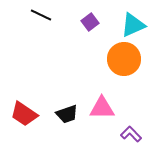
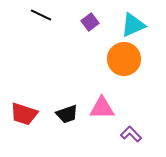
red trapezoid: rotated 16 degrees counterclockwise
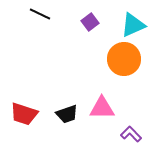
black line: moved 1 px left, 1 px up
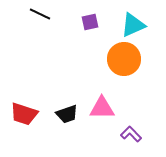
purple square: rotated 24 degrees clockwise
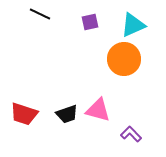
pink triangle: moved 4 px left, 2 px down; rotated 16 degrees clockwise
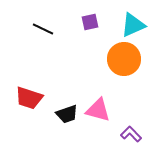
black line: moved 3 px right, 15 px down
red trapezoid: moved 5 px right, 16 px up
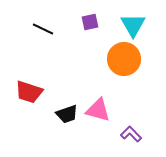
cyan triangle: rotated 36 degrees counterclockwise
red trapezoid: moved 6 px up
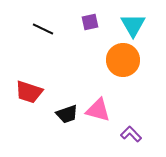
orange circle: moved 1 px left, 1 px down
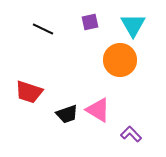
orange circle: moved 3 px left
pink triangle: rotated 16 degrees clockwise
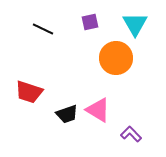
cyan triangle: moved 2 px right, 1 px up
orange circle: moved 4 px left, 2 px up
